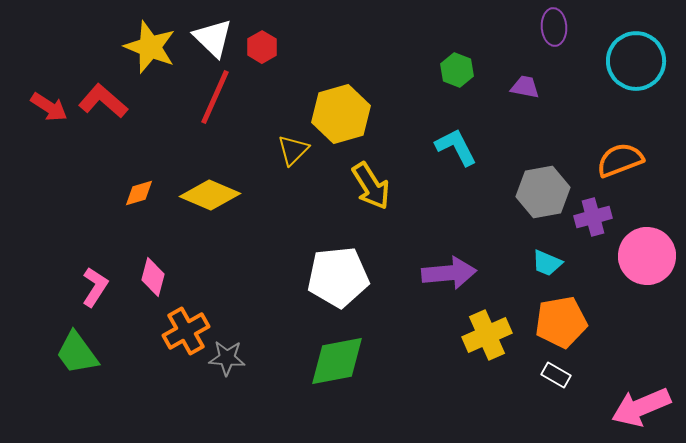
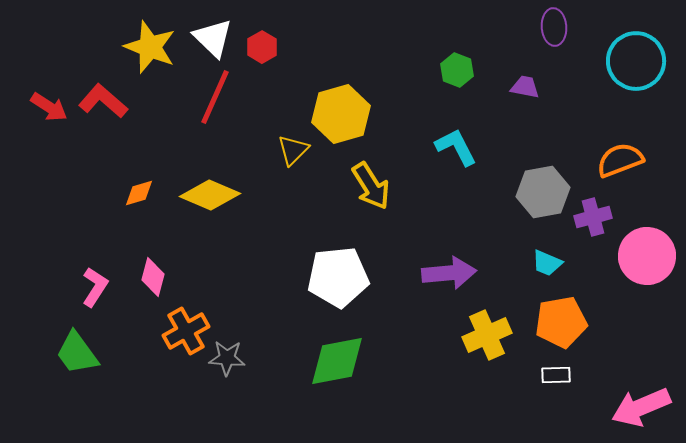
white rectangle: rotated 32 degrees counterclockwise
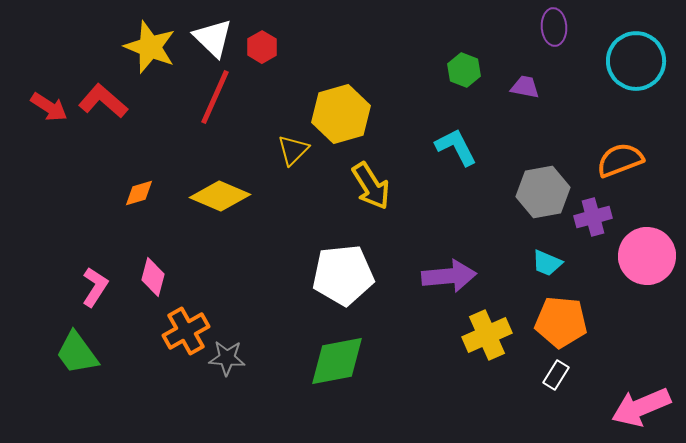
green hexagon: moved 7 px right
yellow diamond: moved 10 px right, 1 px down
purple arrow: moved 3 px down
white pentagon: moved 5 px right, 2 px up
orange pentagon: rotated 15 degrees clockwise
white rectangle: rotated 56 degrees counterclockwise
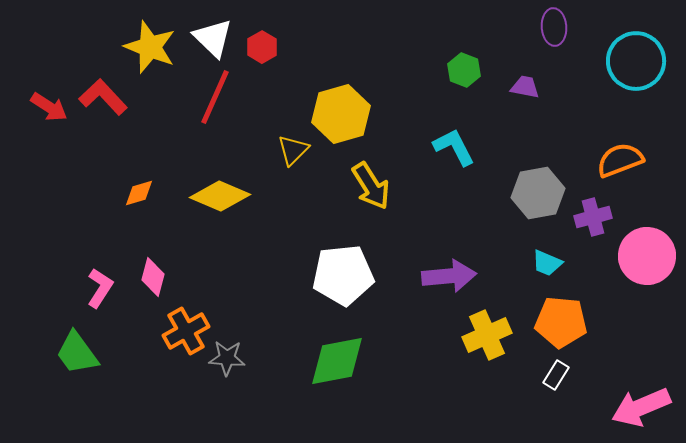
red L-shape: moved 4 px up; rotated 6 degrees clockwise
cyan L-shape: moved 2 px left
gray hexagon: moved 5 px left, 1 px down
pink L-shape: moved 5 px right, 1 px down
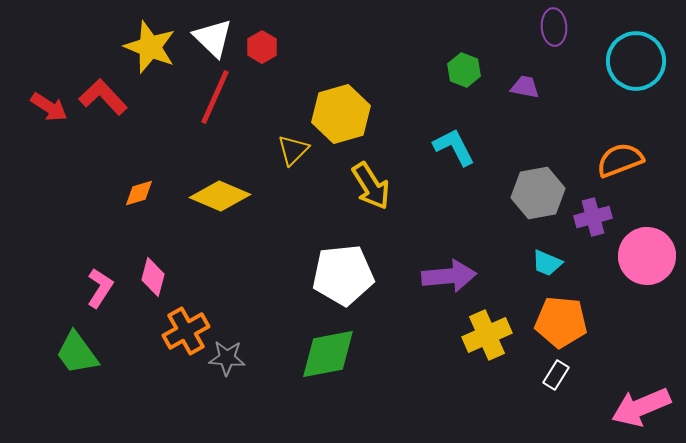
green diamond: moved 9 px left, 7 px up
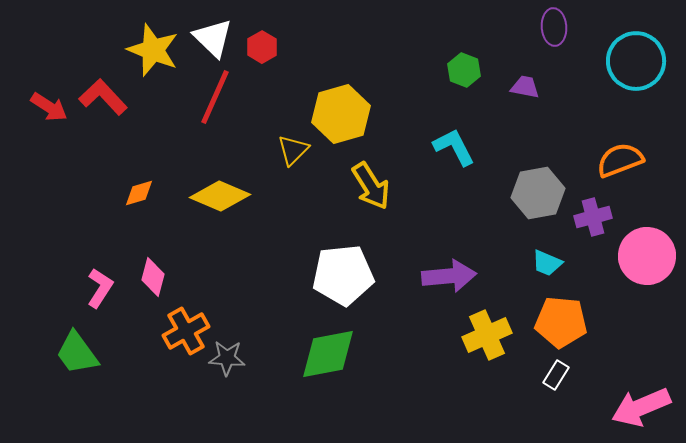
yellow star: moved 3 px right, 3 px down
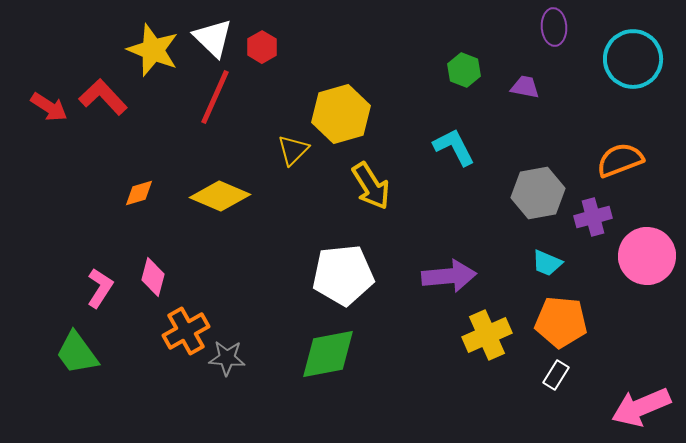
cyan circle: moved 3 px left, 2 px up
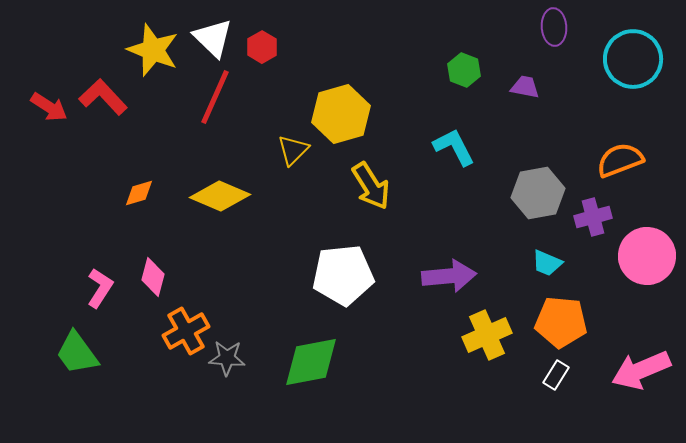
green diamond: moved 17 px left, 8 px down
pink arrow: moved 37 px up
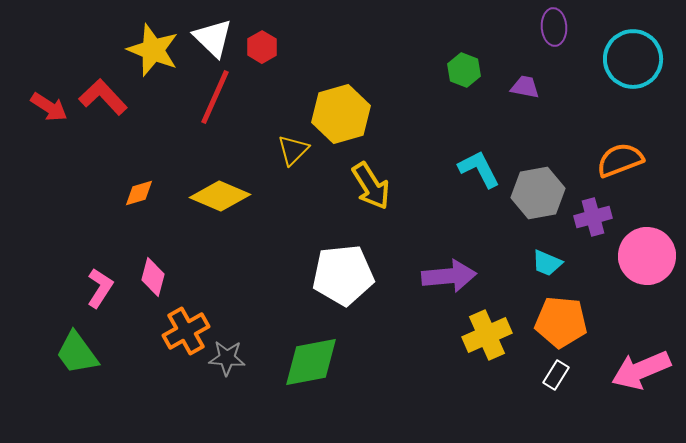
cyan L-shape: moved 25 px right, 22 px down
